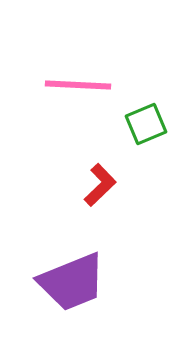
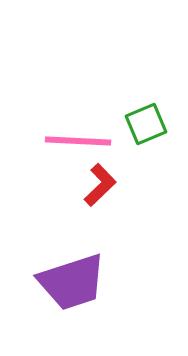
pink line: moved 56 px down
purple trapezoid: rotated 4 degrees clockwise
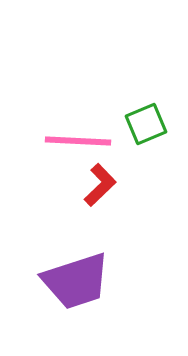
purple trapezoid: moved 4 px right, 1 px up
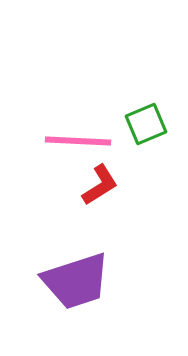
red L-shape: rotated 12 degrees clockwise
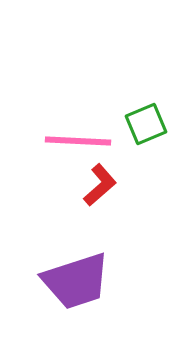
red L-shape: rotated 9 degrees counterclockwise
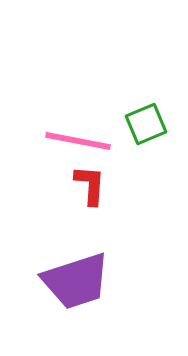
pink line: rotated 8 degrees clockwise
red L-shape: moved 10 px left; rotated 45 degrees counterclockwise
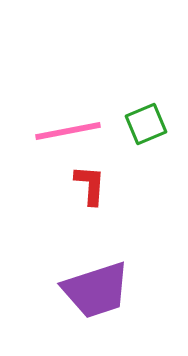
pink line: moved 10 px left, 10 px up; rotated 22 degrees counterclockwise
purple trapezoid: moved 20 px right, 9 px down
